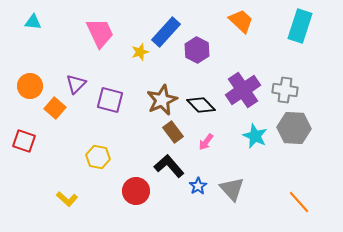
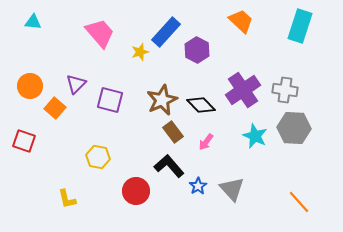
pink trapezoid: rotated 16 degrees counterclockwise
yellow L-shape: rotated 35 degrees clockwise
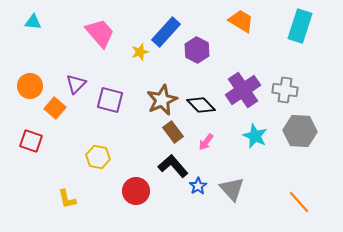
orange trapezoid: rotated 12 degrees counterclockwise
gray hexagon: moved 6 px right, 3 px down
red square: moved 7 px right
black L-shape: moved 4 px right
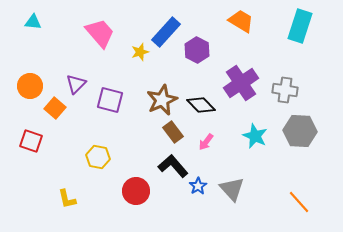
purple cross: moved 2 px left, 7 px up
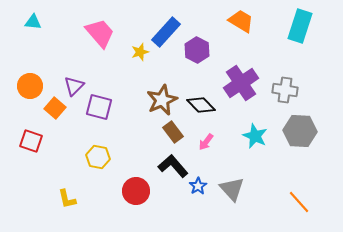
purple triangle: moved 2 px left, 2 px down
purple square: moved 11 px left, 7 px down
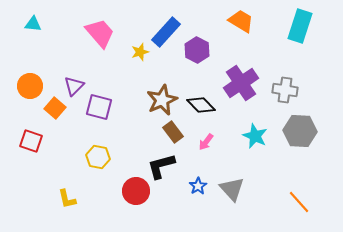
cyan triangle: moved 2 px down
black L-shape: moved 12 px left; rotated 64 degrees counterclockwise
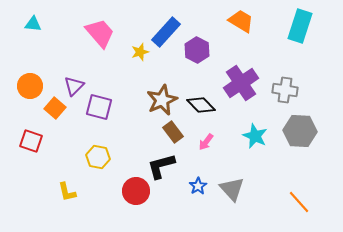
yellow L-shape: moved 7 px up
